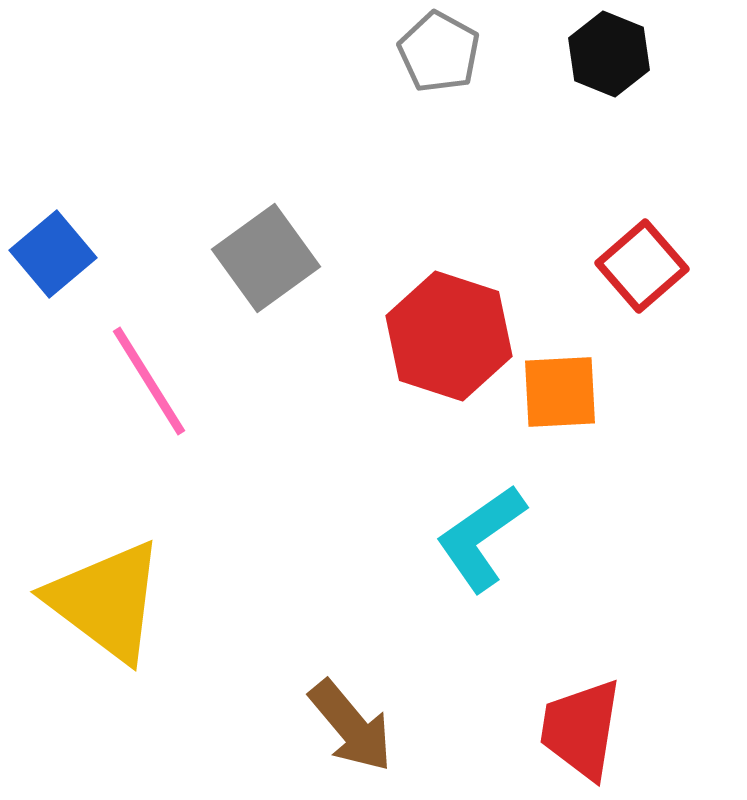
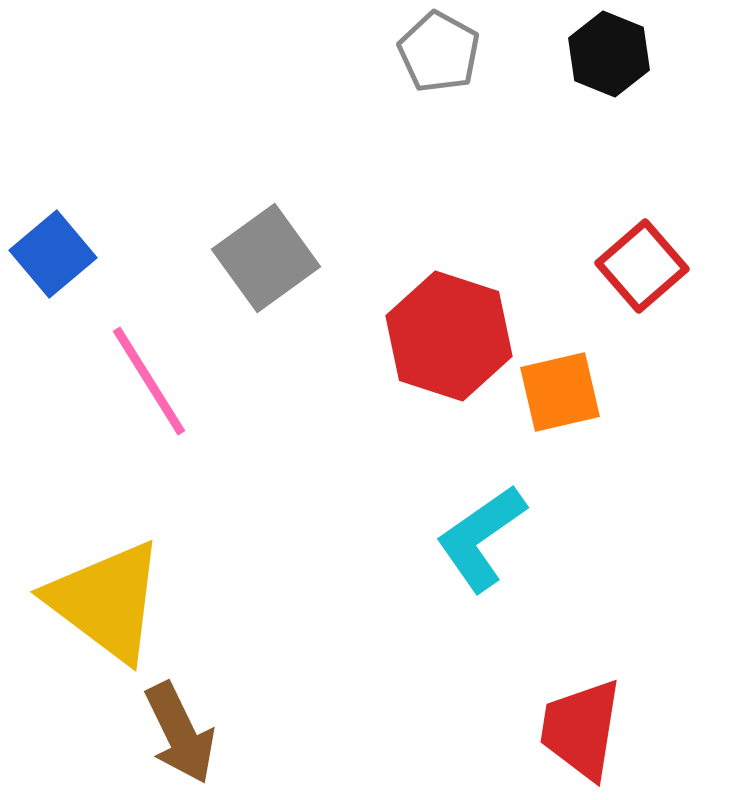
orange square: rotated 10 degrees counterclockwise
brown arrow: moved 171 px left, 7 px down; rotated 14 degrees clockwise
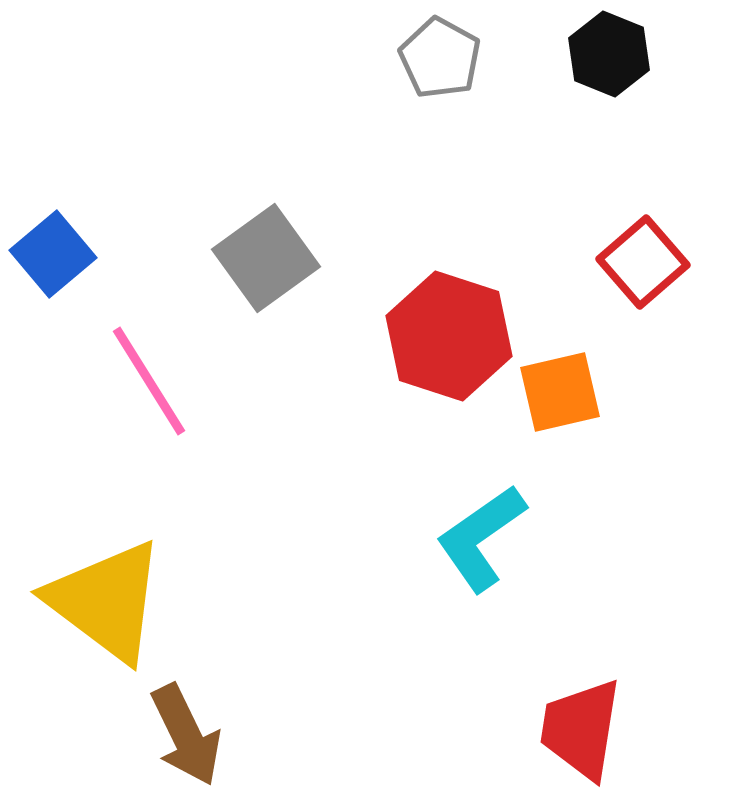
gray pentagon: moved 1 px right, 6 px down
red square: moved 1 px right, 4 px up
brown arrow: moved 6 px right, 2 px down
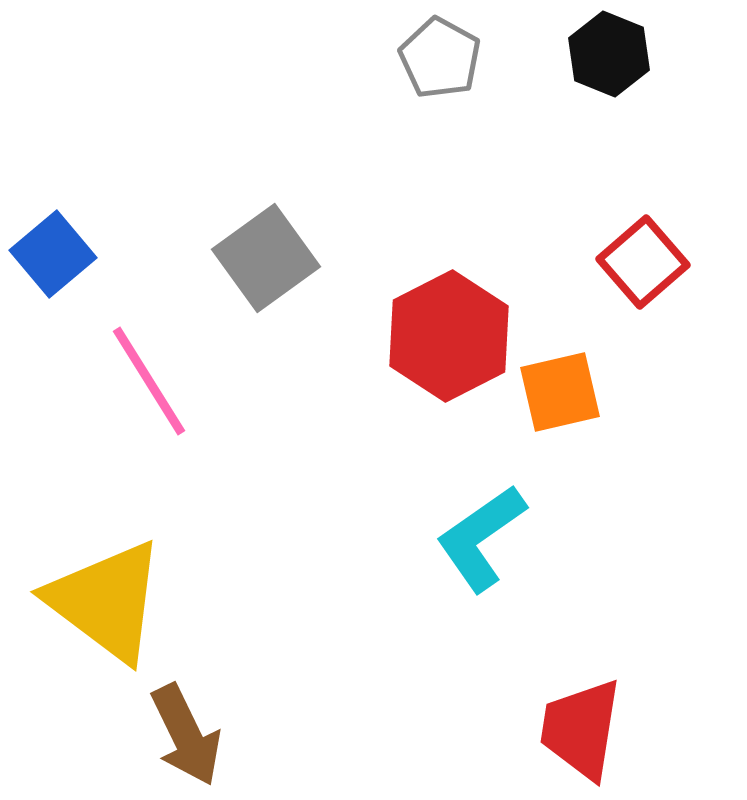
red hexagon: rotated 15 degrees clockwise
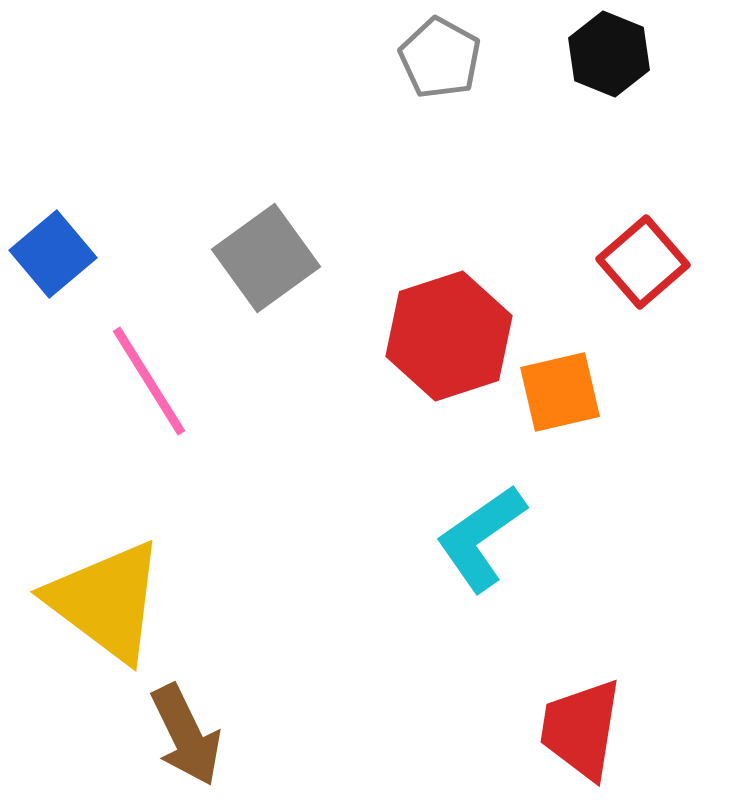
red hexagon: rotated 9 degrees clockwise
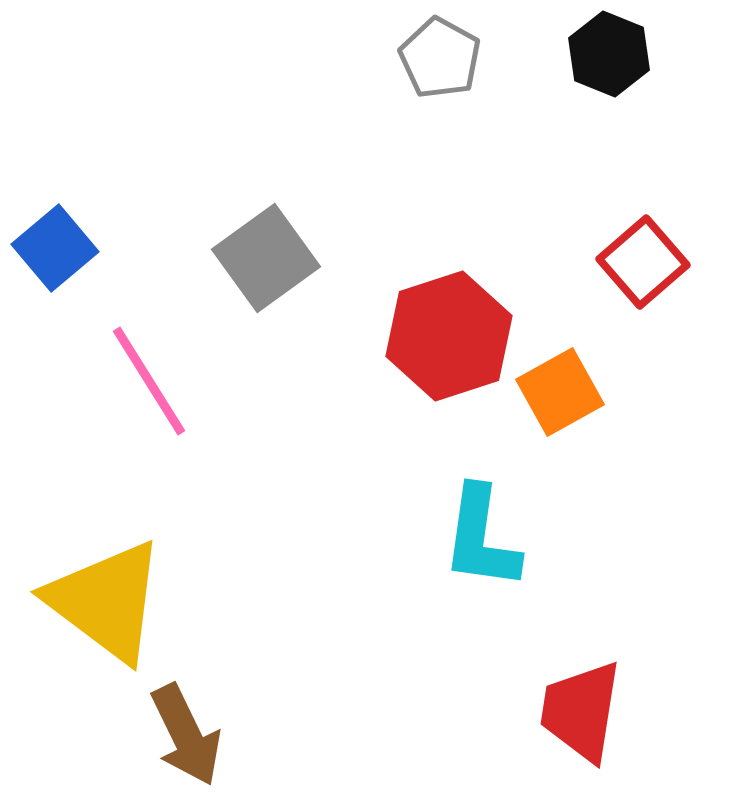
blue square: moved 2 px right, 6 px up
orange square: rotated 16 degrees counterclockwise
cyan L-shape: rotated 47 degrees counterclockwise
red trapezoid: moved 18 px up
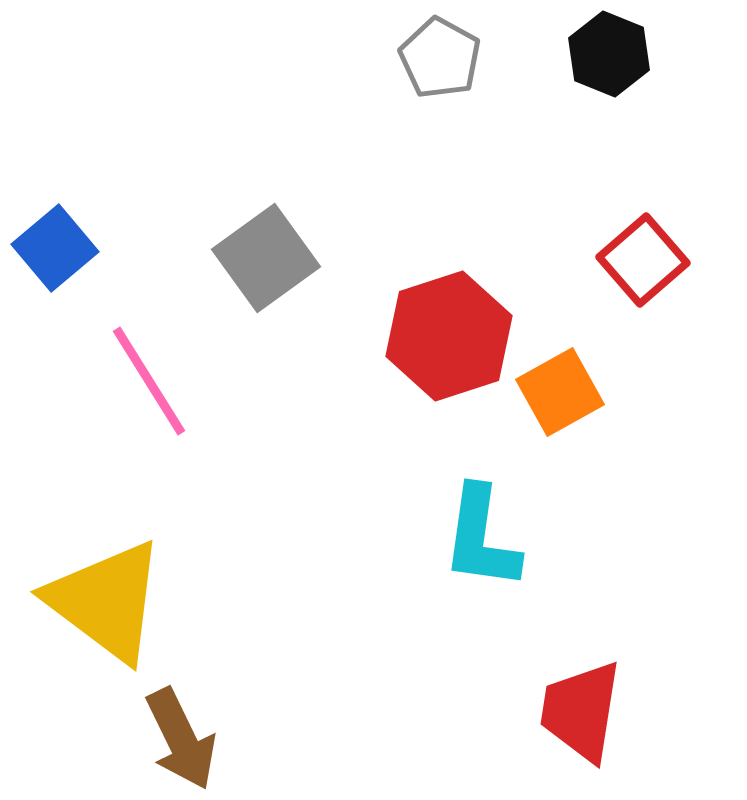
red square: moved 2 px up
brown arrow: moved 5 px left, 4 px down
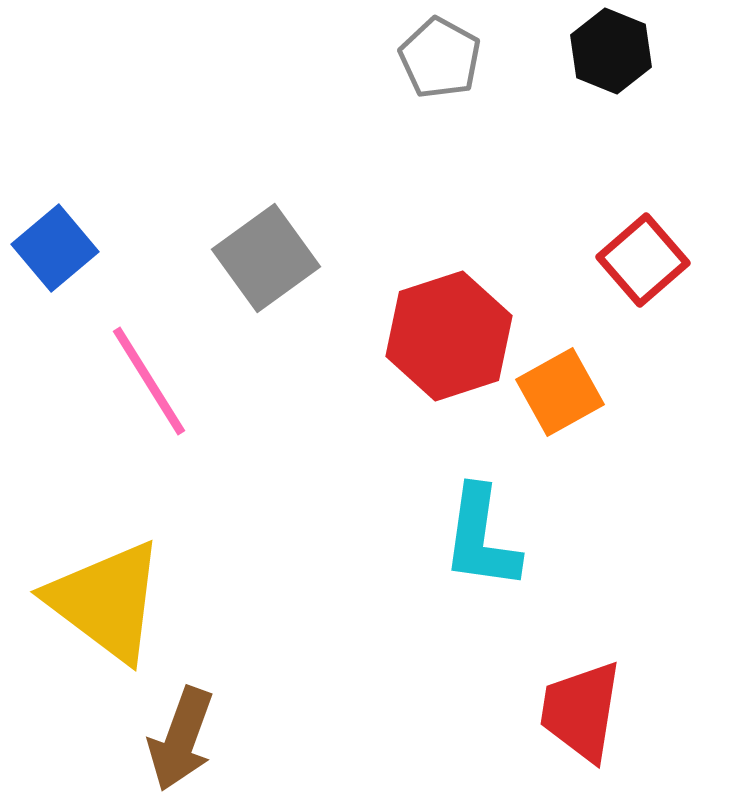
black hexagon: moved 2 px right, 3 px up
brown arrow: rotated 46 degrees clockwise
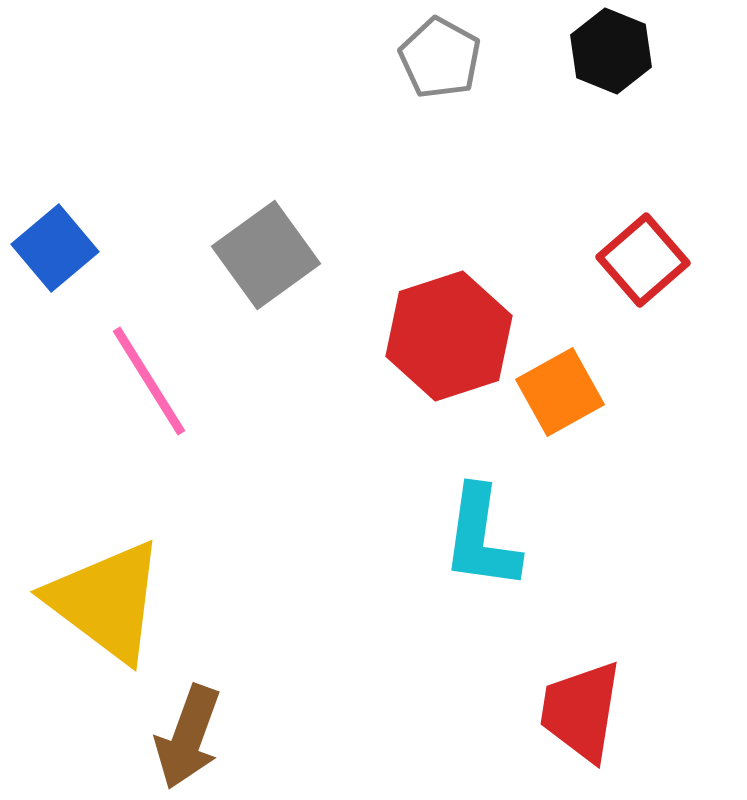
gray square: moved 3 px up
brown arrow: moved 7 px right, 2 px up
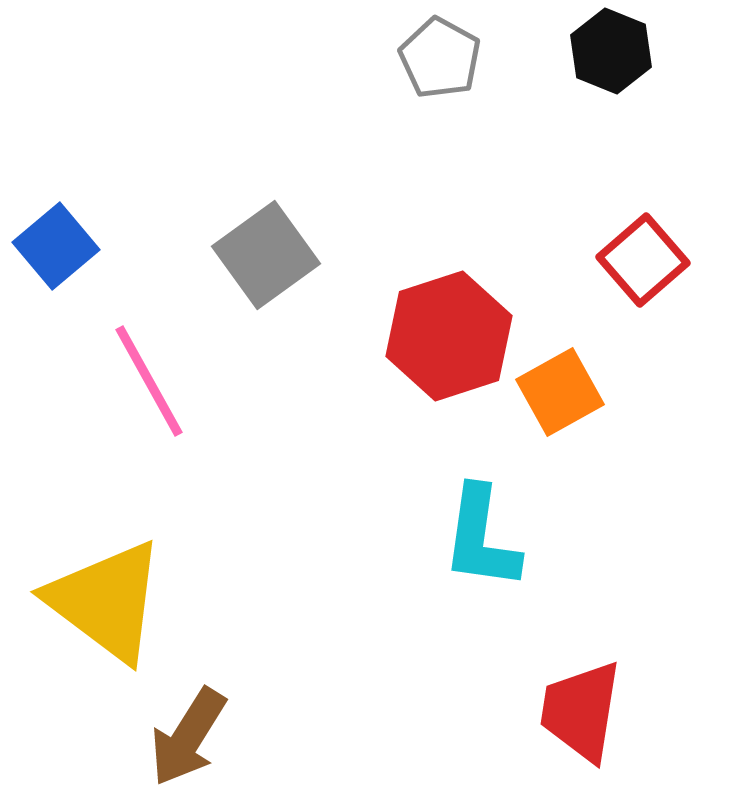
blue square: moved 1 px right, 2 px up
pink line: rotated 3 degrees clockwise
brown arrow: rotated 12 degrees clockwise
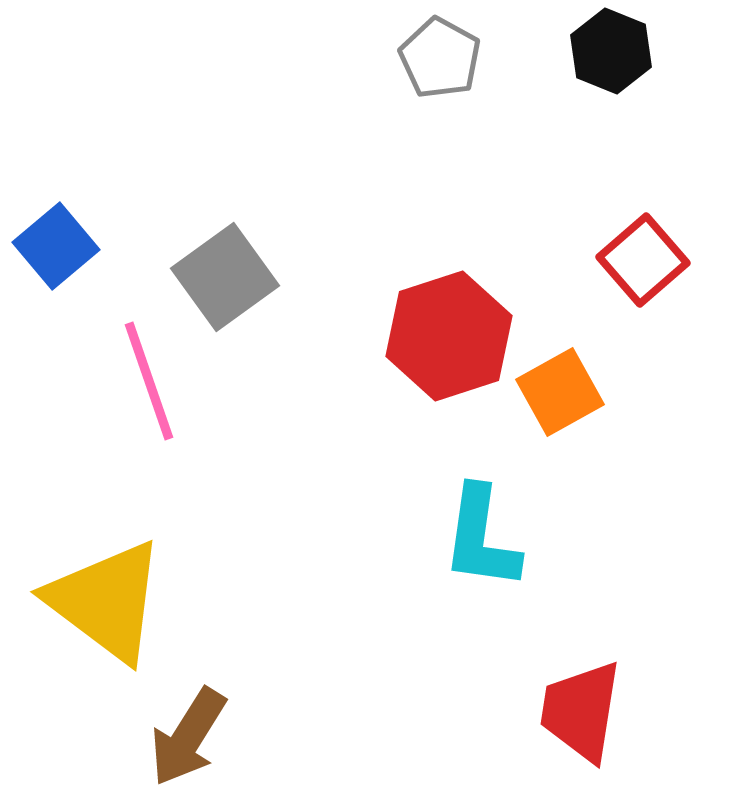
gray square: moved 41 px left, 22 px down
pink line: rotated 10 degrees clockwise
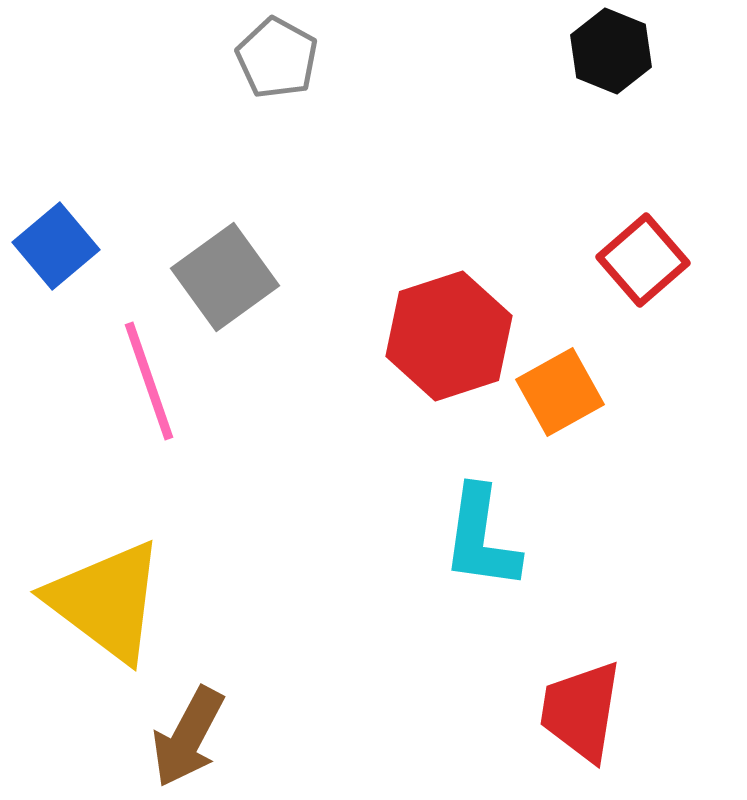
gray pentagon: moved 163 px left
brown arrow: rotated 4 degrees counterclockwise
